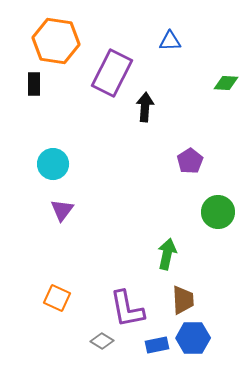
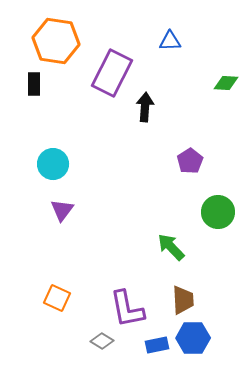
green arrow: moved 4 px right, 7 px up; rotated 56 degrees counterclockwise
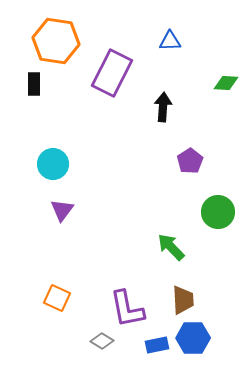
black arrow: moved 18 px right
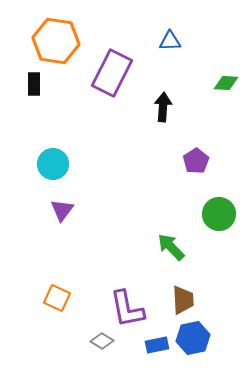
purple pentagon: moved 6 px right
green circle: moved 1 px right, 2 px down
blue hexagon: rotated 12 degrees counterclockwise
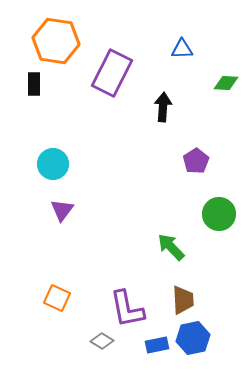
blue triangle: moved 12 px right, 8 px down
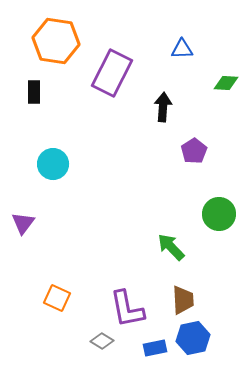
black rectangle: moved 8 px down
purple pentagon: moved 2 px left, 10 px up
purple triangle: moved 39 px left, 13 px down
blue rectangle: moved 2 px left, 3 px down
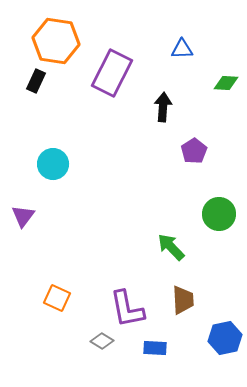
black rectangle: moved 2 px right, 11 px up; rotated 25 degrees clockwise
purple triangle: moved 7 px up
blue hexagon: moved 32 px right
blue rectangle: rotated 15 degrees clockwise
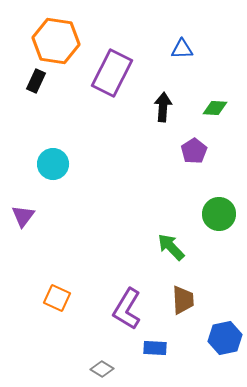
green diamond: moved 11 px left, 25 px down
purple L-shape: rotated 42 degrees clockwise
gray diamond: moved 28 px down
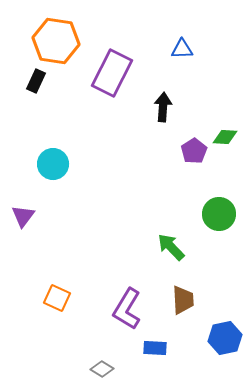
green diamond: moved 10 px right, 29 px down
